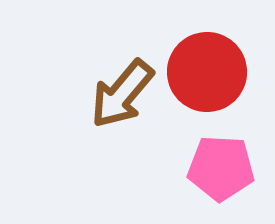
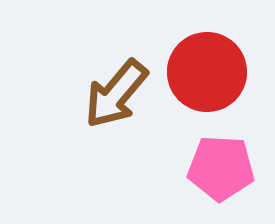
brown arrow: moved 6 px left
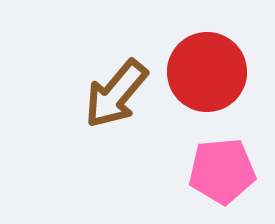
pink pentagon: moved 1 px right, 3 px down; rotated 8 degrees counterclockwise
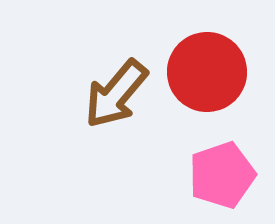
pink pentagon: moved 4 px down; rotated 14 degrees counterclockwise
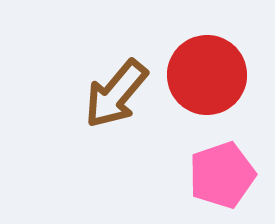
red circle: moved 3 px down
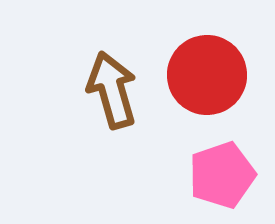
brown arrow: moved 4 px left, 4 px up; rotated 124 degrees clockwise
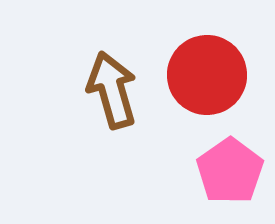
pink pentagon: moved 8 px right, 4 px up; rotated 16 degrees counterclockwise
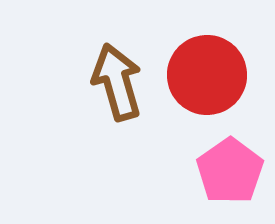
brown arrow: moved 5 px right, 8 px up
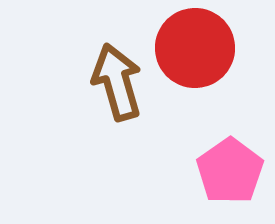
red circle: moved 12 px left, 27 px up
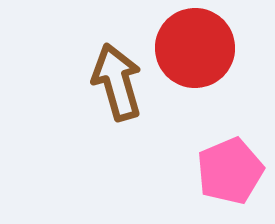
pink pentagon: rotated 12 degrees clockwise
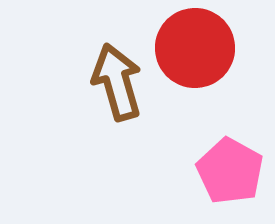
pink pentagon: rotated 20 degrees counterclockwise
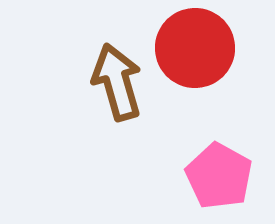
pink pentagon: moved 11 px left, 5 px down
